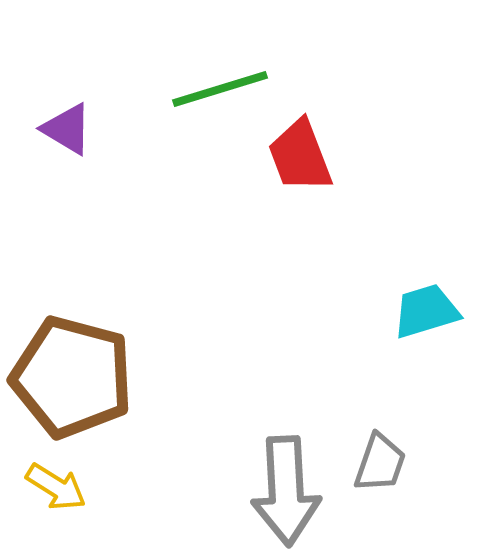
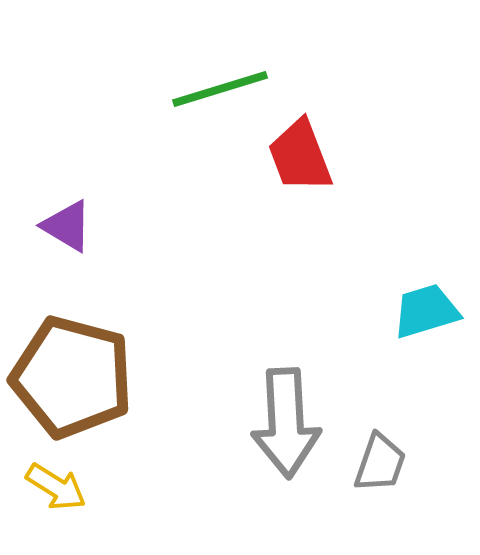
purple triangle: moved 97 px down
gray arrow: moved 68 px up
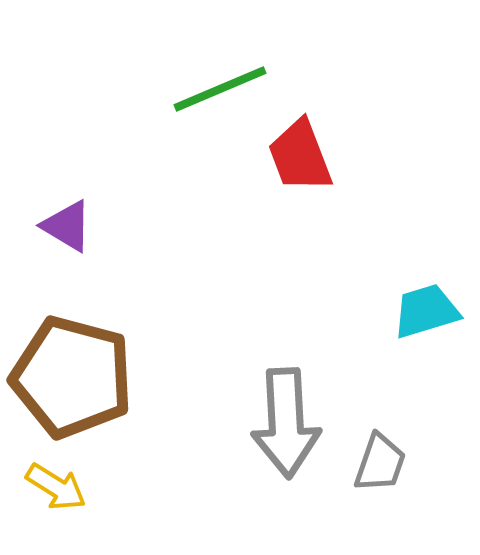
green line: rotated 6 degrees counterclockwise
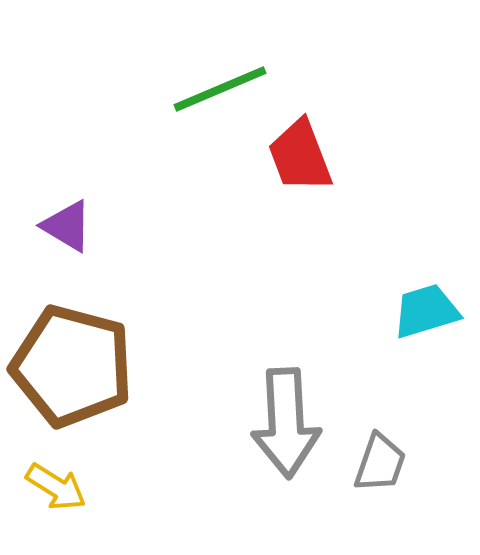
brown pentagon: moved 11 px up
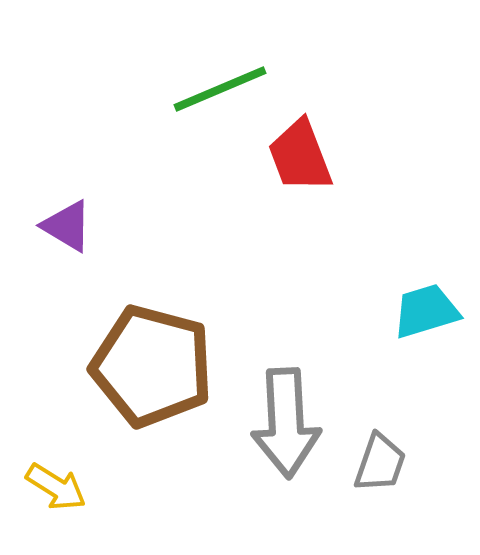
brown pentagon: moved 80 px right
